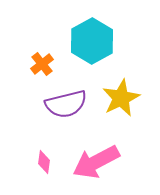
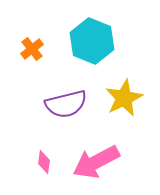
cyan hexagon: rotated 9 degrees counterclockwise
orange cross: moved 10 px left, 15 px up
yellow star: moved 3 px right
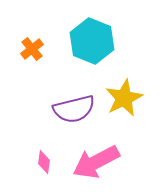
purple semicircle: moved 8 px right, 5 px down
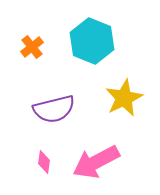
orange cross: moved 2 px up
purple semicircle: moved 20 px left
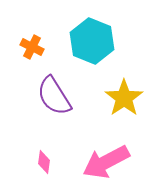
orange cross: rotated 25 degrees counterclockwise
yellow star: rotated 9 degrees counterclockwise
purple semicircle: moved 13 px up; rotated 72 degrees clockwise
pink arrow: moved 10 px right
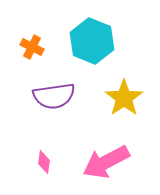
purple semicircle: rotated 66 degrees counterclockwise
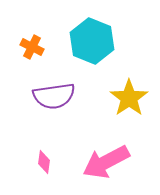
yellow star: moved 5 px right
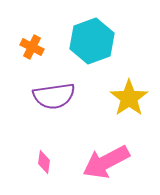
cyan hexagon: rotated 18 degrees clockwise
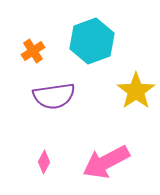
orange cross: moved 1 px right, 4 px down; rotated 30 degrees clockwise
yellow star: moved 7 px right, 7 px up
pink diamond: rotated 20 degrees clockwise
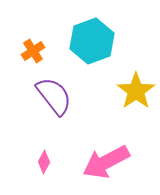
purple semicircle: rotated 120 degrees counterclockwise
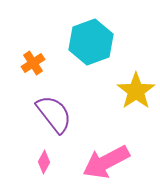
cyan hexagon: moved 1 px left, 1 px down
orange cross: moved 12 px down
purple semicircle: moved 18 px down
